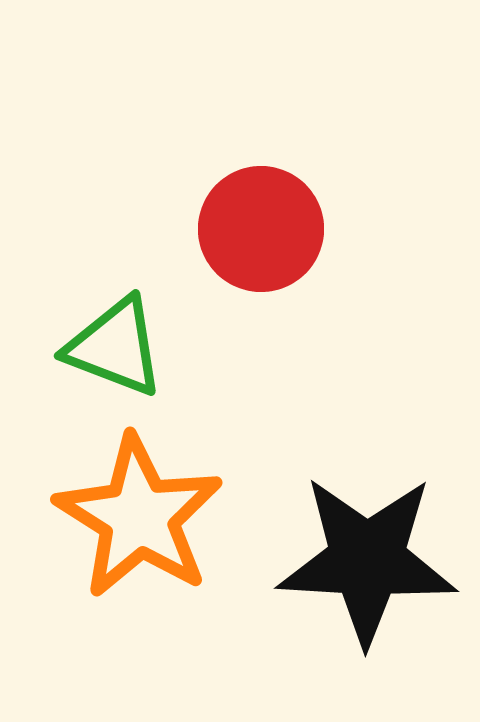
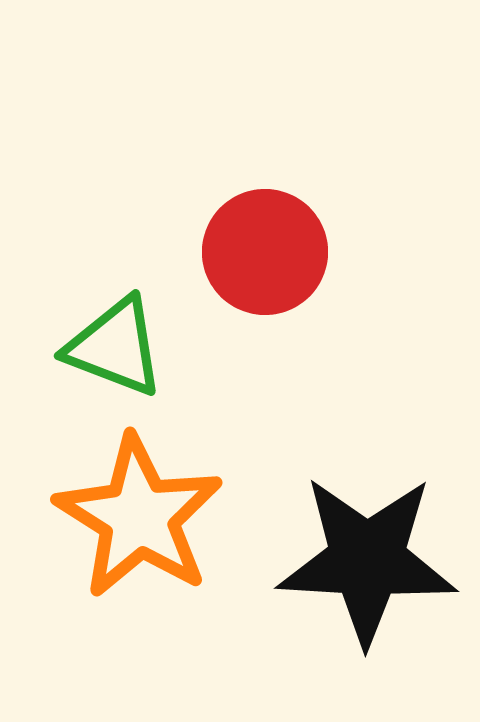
red circle: moved 4 px right, 23 px down
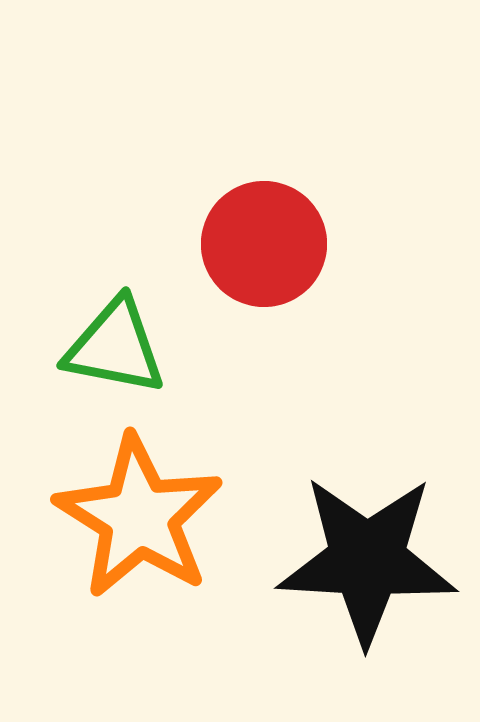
red circle: moved 1 px left, 8 px up
green triangle: rotated 10 degrees counterclockwise
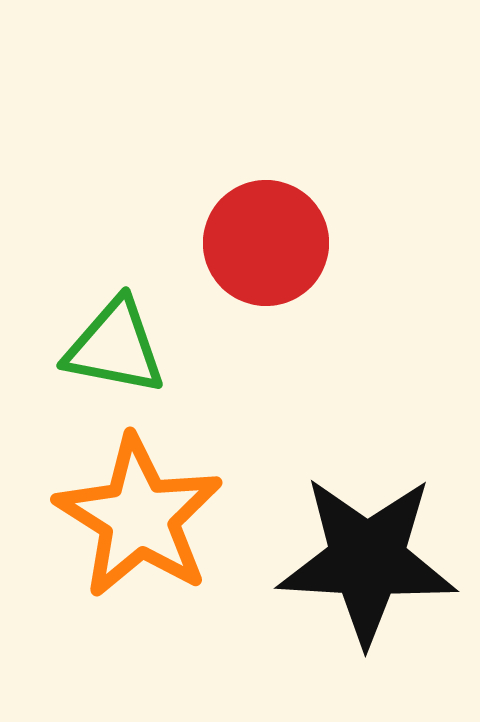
red circle: moved 2 px right, 1 px up
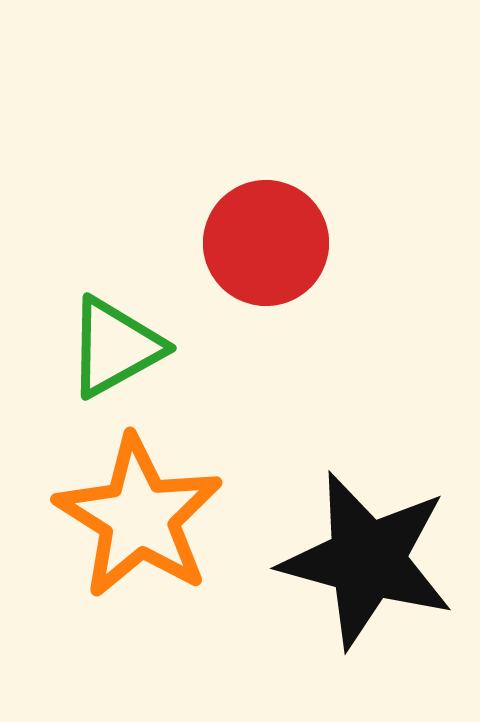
green triangle: rotated 40 degrees counterclockwise
black star: rotated 12 degrees clockwise
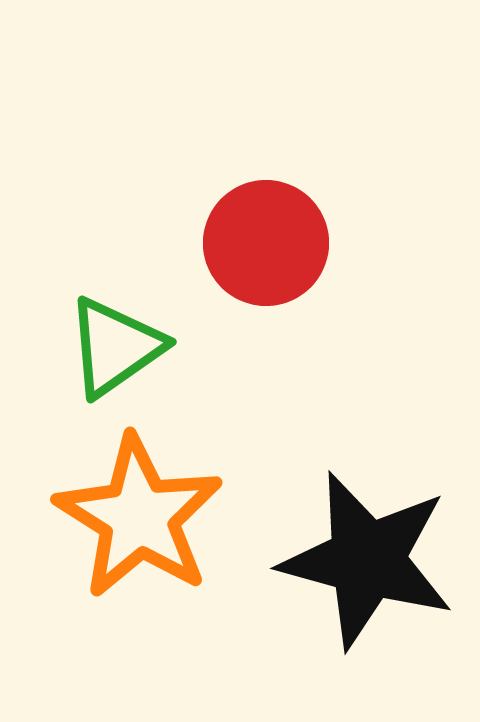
green triangle: rotated 6 degrees counterclockwise
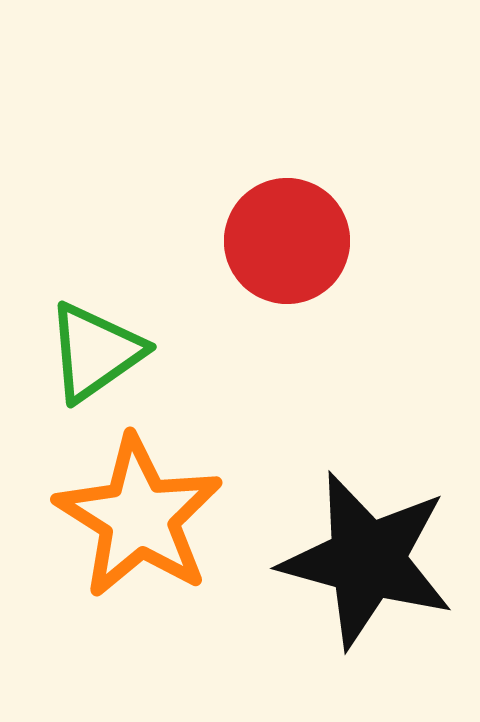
red circle: moved 21 px right, 2 px up
green triangle: moved 20 px left, 5 px down
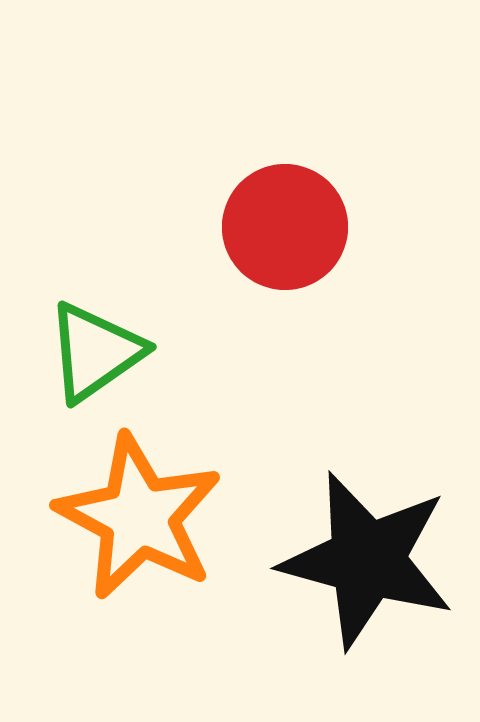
red circle: moved 2 px left, 14 px up
orange star: rotated 4 degrees counterclockwise
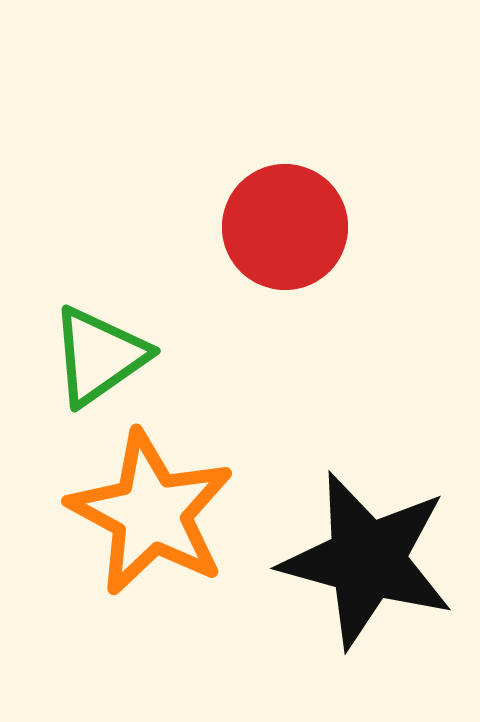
green triangle: moved 4 px right, 4 px down
orange star: moved 12 px right, 4 px up
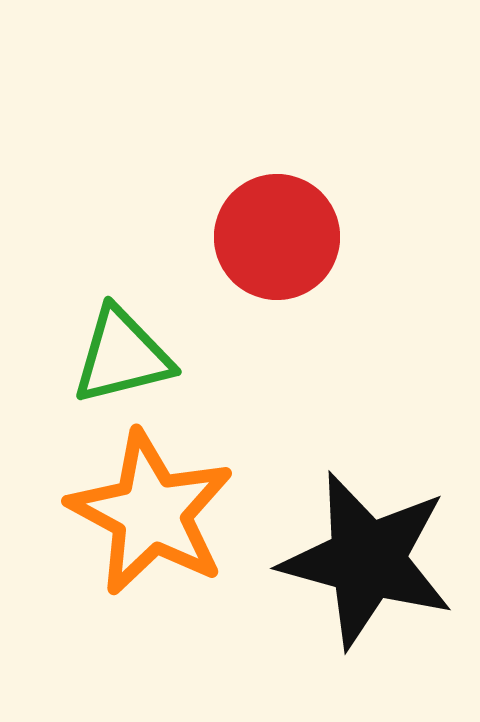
red circle: moved 8 px left, 10 px down
green triangle: moved 23 px right; rotated 21 degrees clockwise
